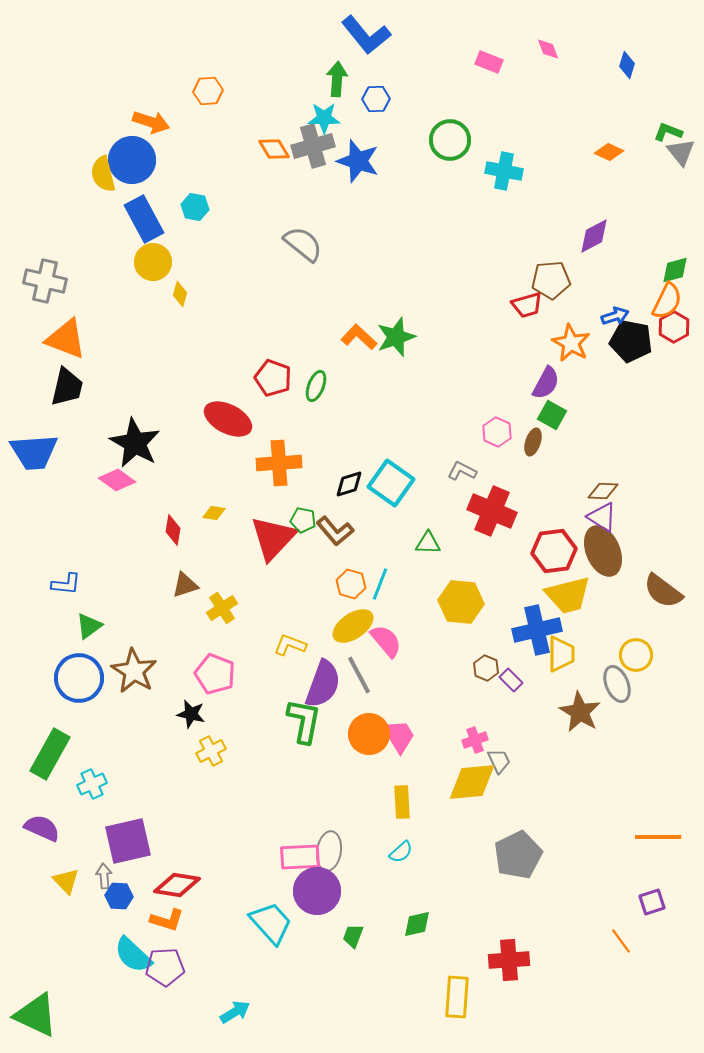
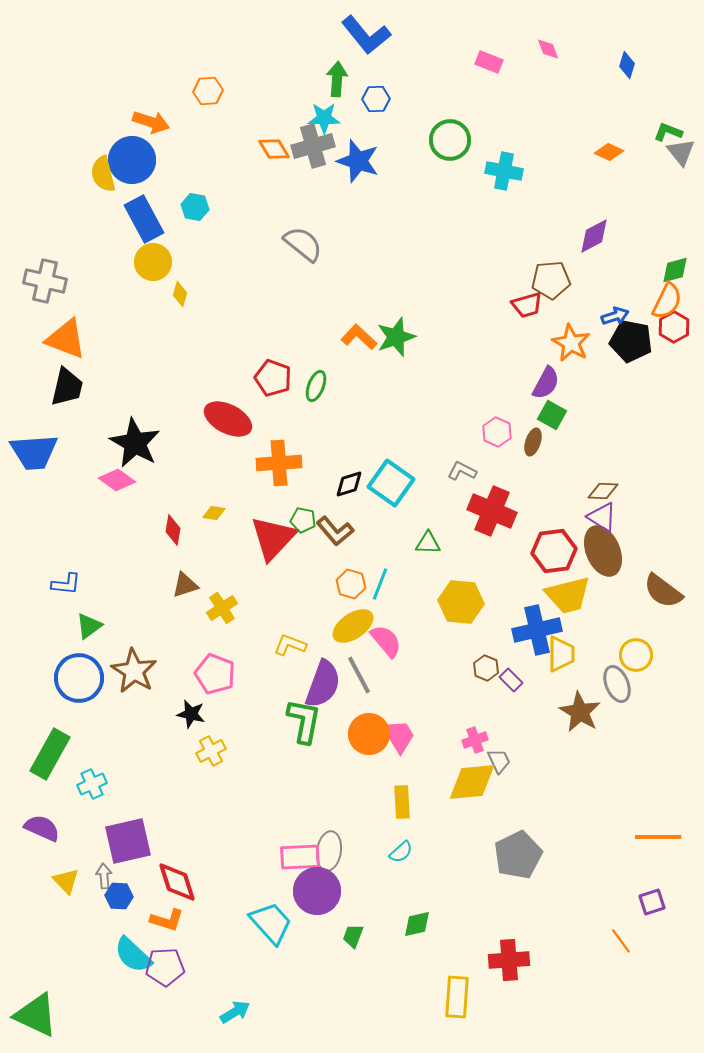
red diamond at (177, 885): moved 3 px up; rotated 63 degrees clockwise
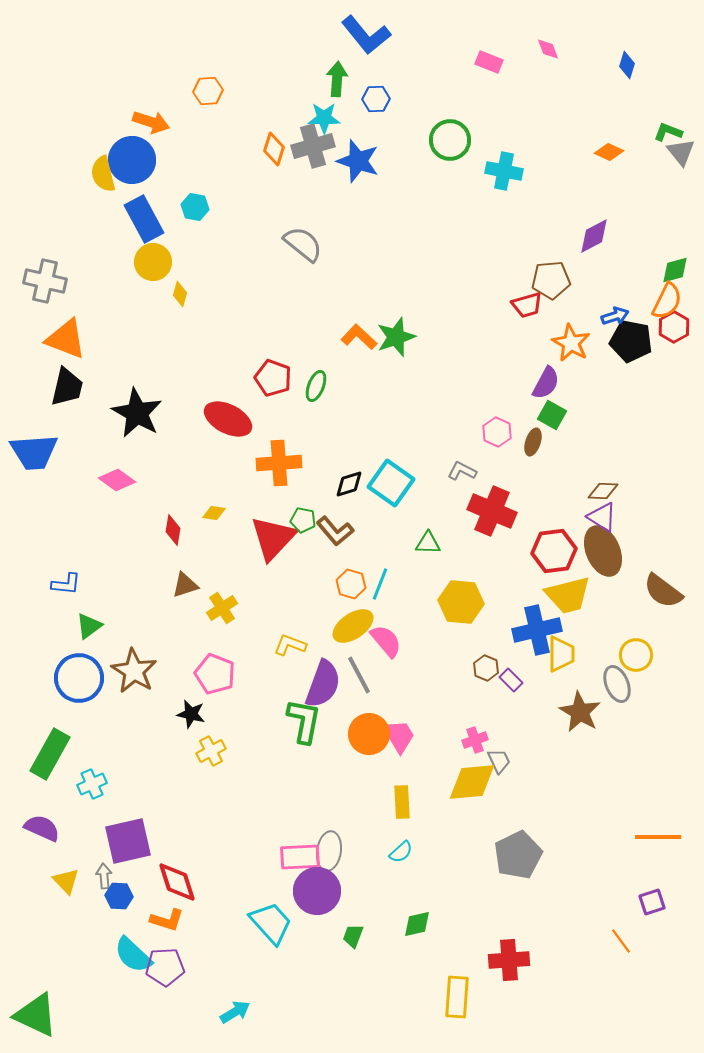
orange diamond at (274, 149): rotated 48 degrees clockwise
black star at (135, 443): moved 2 px right, 30 px up
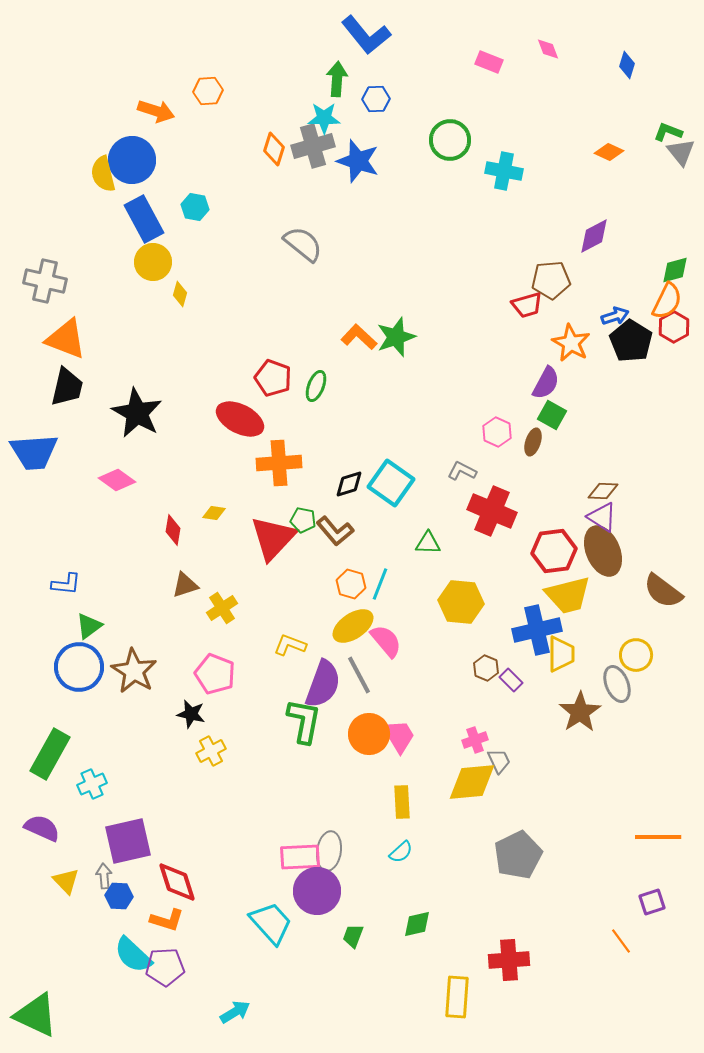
orange arrow at (151, 122): moved 5 px right, 11 px up
black pentagon at (631, 341): rotated 21 degrees clockwise
red ellipse at (228, 419): moved 12 px right
blue circle at (79, 678): moved 11 px up
brown star at (580, 712): rotated 9 degrees clockwise
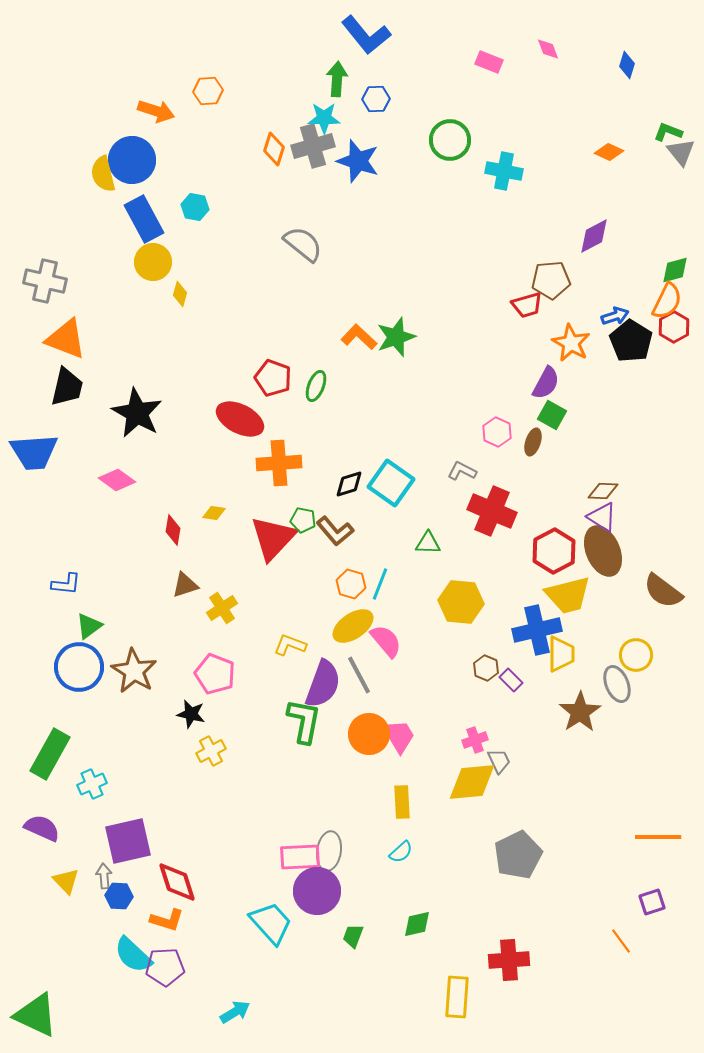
red hexagon at (554, 551): rotated 21 degrees counterclockwise
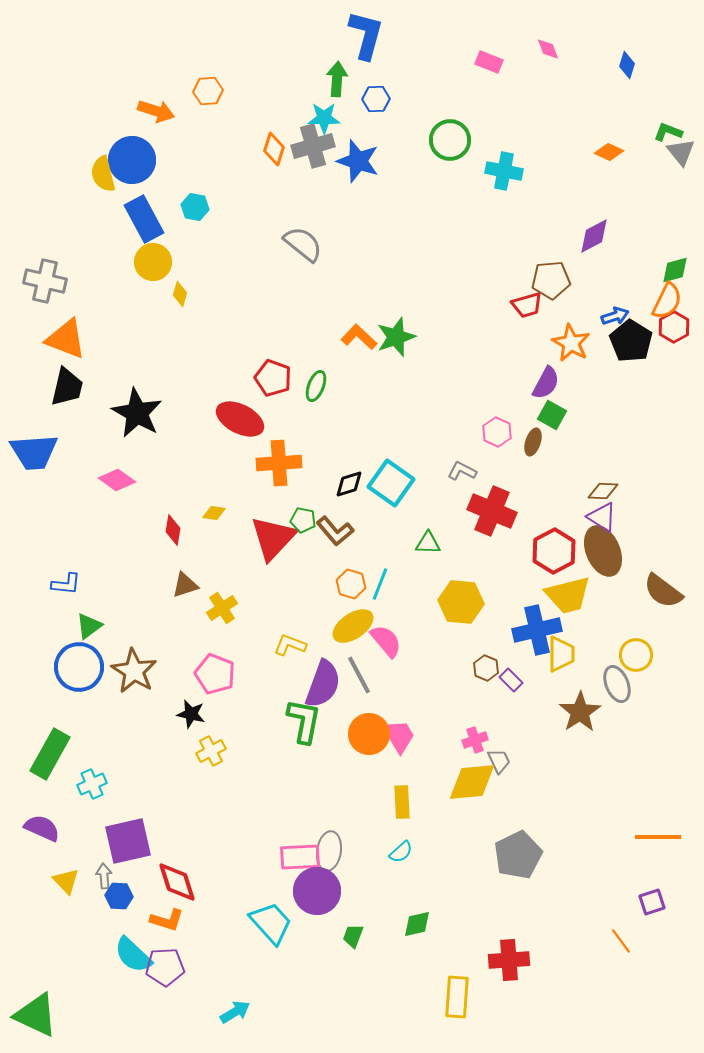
blue L-shape at (366, 35): rotated 126 degrees counterclockwise
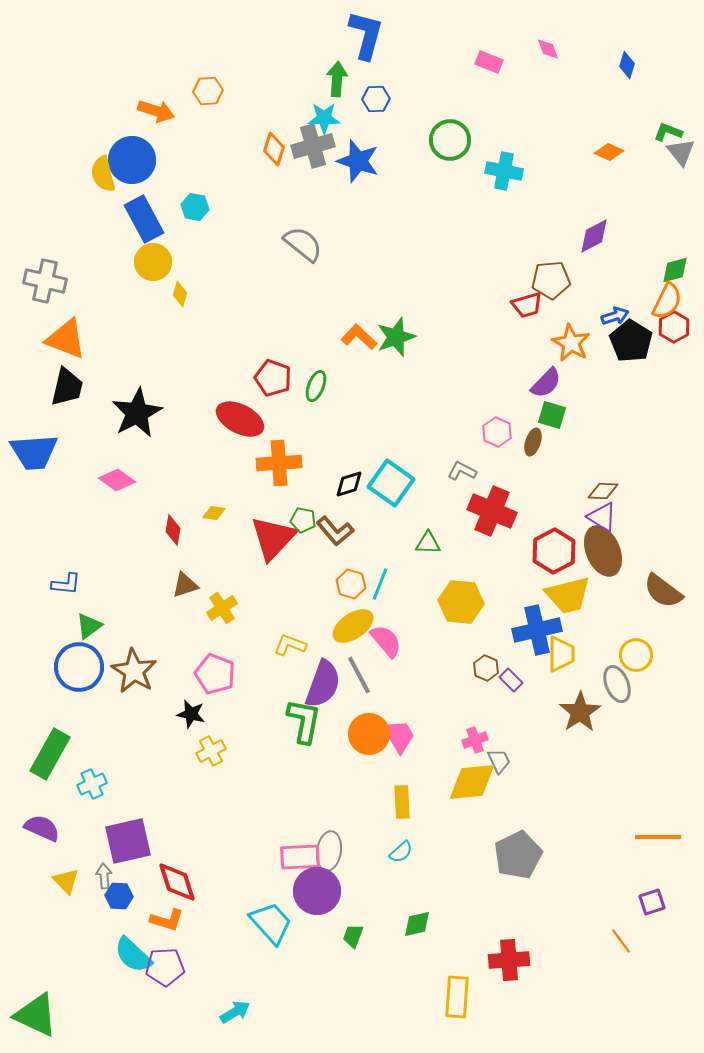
purple semicircle at (546, 383): rotated 16 degrees clockwise
black star at (137, 413): rotated 15 degrees clockwise
green square at (552, 415): rotated 12 degrees counterclockwise
